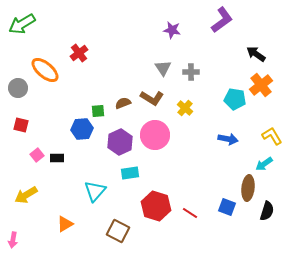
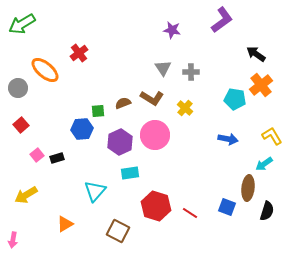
red square: rotated 35 degrees clockwise
black rectangle: rotated 16 degrees counterclockwise
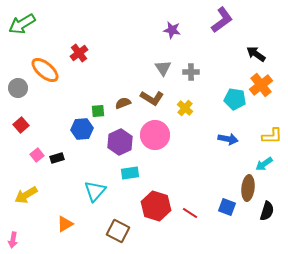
yellow L-shape: rotated 120 degrees clockwise
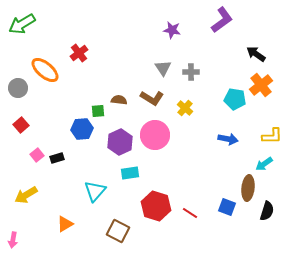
brown semicircle: moved 4 px left, 3 px up; rotated 28 degrees clockwise
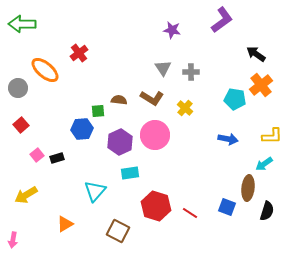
green arrow: rotated 32 degrees clockwise
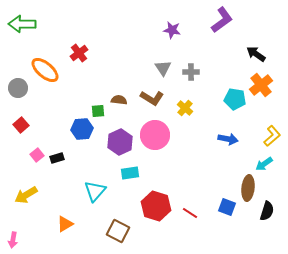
yellow L-shape: rotated 40 degrees counterclockwise
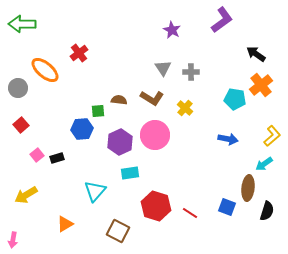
purple star: rotated 18 degrees clockwise
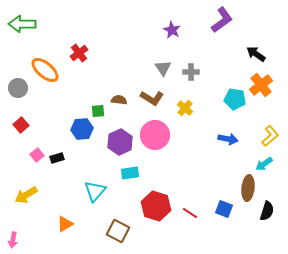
yellow L-shape: moved 2 px left
blue square: moved 3 px left, 2 px down
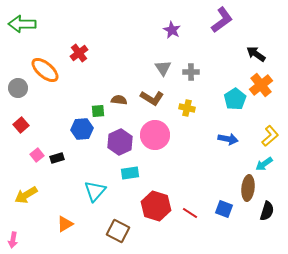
cyan pentagon: rotated 30 degrees clockwise
yellow cross: moved 2 px right; rotated 28 degrees counterclockwise
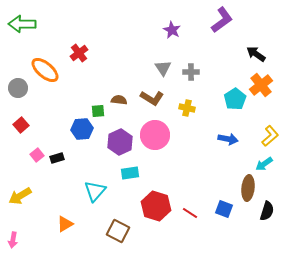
yellow arrow: moved 6 px left, 1 px down
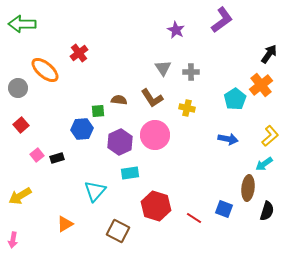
purple star: moved 4 px right
black arrow: moved 13 px right; rotated 90 degrees clockwise
brown L-shape: rotated 25 degrees clockwise
red line: moved 4 px right, 5 px down
